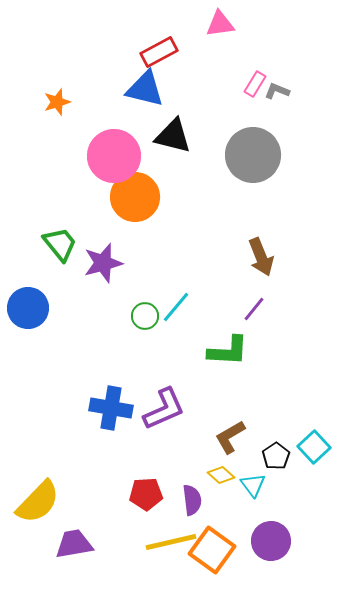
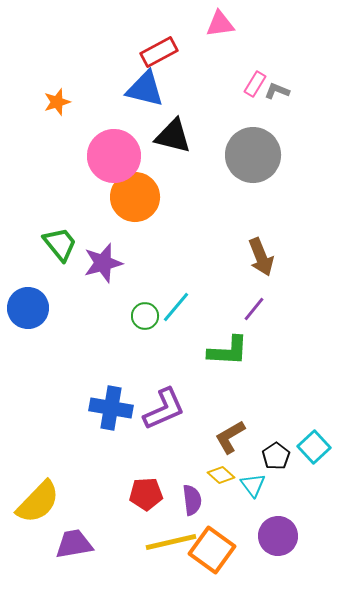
purple circle: moved 7 px right, 5 px up
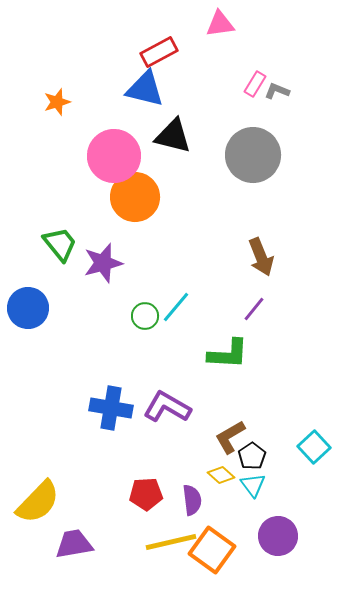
green L-shape: moved 3 px down
purple L-shape: moved 3 px right, 2 px up; rotated 126 degrees counterclockwise
black pentagon: moved 24 px left
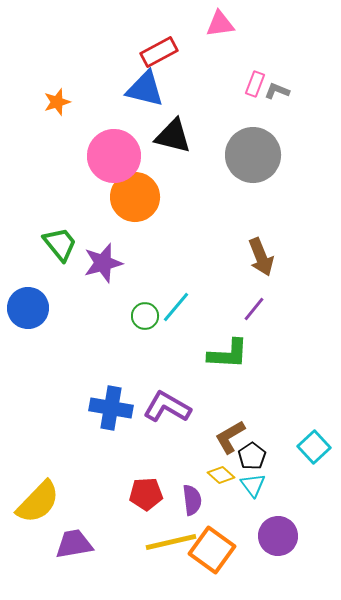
pink rectangle: rotated 10 degrees counterclockwise
